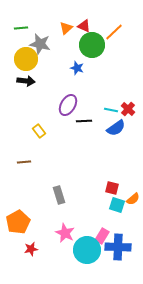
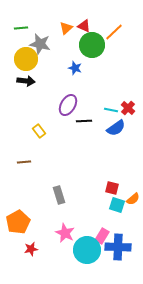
blue star: moved 2 px left
red cross: moved 1 px up
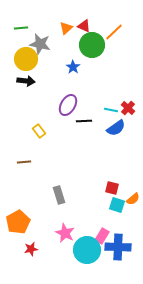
blue star: moved 2 px left, 1 px up; rotated 16 degrees clockwise
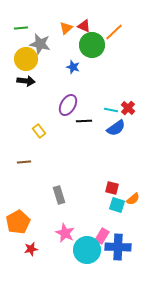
blue star: rotated 16 degrees counterclockwise
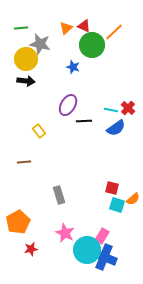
blue cross: moved 14 px left, 10 px down; rotated 20 degrees clockwise
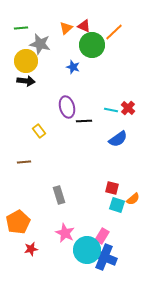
yellow circle: moved 2 px down
purple ellipse: moved 1 px left, 2 px down; rotated 45 degrees counterclockwise
blue semicircle: moved 2 px right, 11 px down
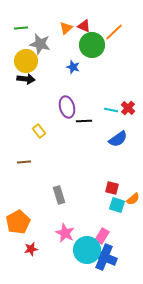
black arrow: moved 2 px up
